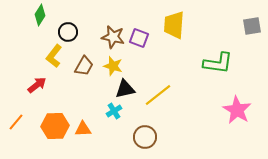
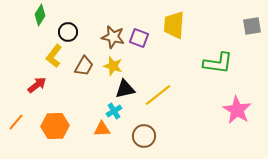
orange triangle: moved 19 px right
brown circle: moved 1 px left, 1 px up
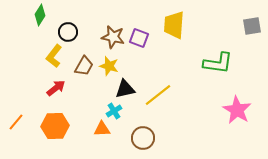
yellow star: moved 4 px left
red arrow: moved 19 px right, 3 px down
brown circle: moved 1 px left, 2 px down
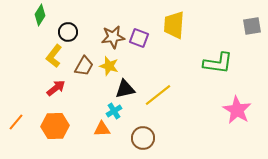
brown star: rotated 20 degrees counterclockwise
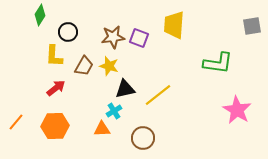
yellow L-shape: rotated 35 degrees counterclockwise
